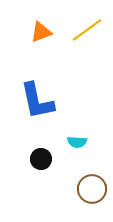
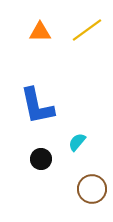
orange triangle: moved 1 px left; rotated 20 degrees clockwise
blue L-shape: moved 5 px down
cyan semicircle: rotated 126 degrees clockwise
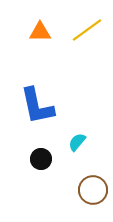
brown circle: moved 1 px right, 1 px down
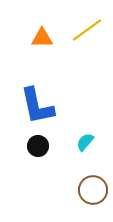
orange triangle: moved 2 px right, 6 px down
cyan semicircle: moved 8 px right
black circle: moved 3 px left, 13 px up
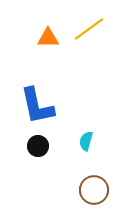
yellow line: moved 2 px right, 1 px up
orange triangle: moved 6 px right
cyan semicircle: moved 1 px right, 1 px up; rotated 24 degrees counterclockwise
brown circle: moved 1 px right
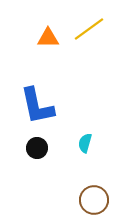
cyan semicircle: moved 1 px left, 2 px down
black circle: moved 1 px left, 2 px down
brown circle: moved 10 px down
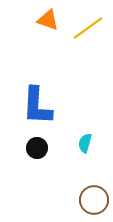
yellow line: moved 1 px left, 1 px up
orange triangle: moved 18 px up; rotated 20 degrees clockwise
blue L-shape: rotated 15 degrees clockwise
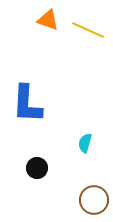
yellow line: moved 2 px down; rotated 60 degrees clockwise
blue L-shape: moved 10 px left, 2 px up
black circle: moved 20 px down
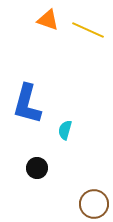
blue L-shape: rotated 12 degrees clockwise
cyan semicircle: moved 20 px left, 13 px up
brown circle: moved 4 px down
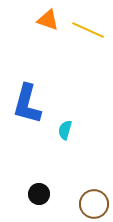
black circle: moved 2 px right, 26 px down
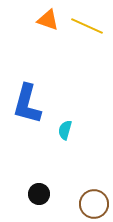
yellow line: moved 1 px left, 4 px up
